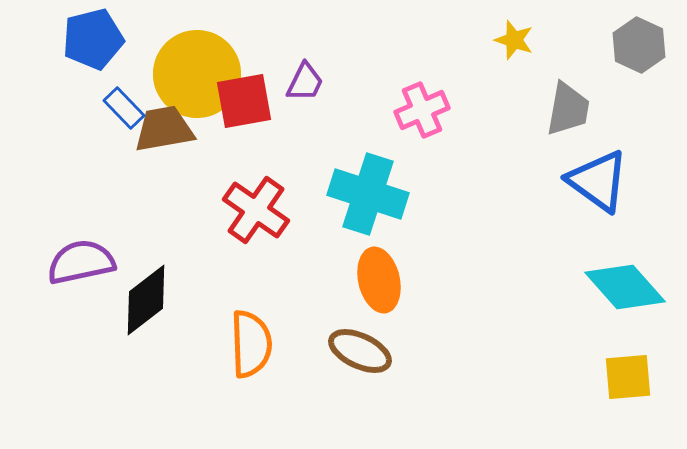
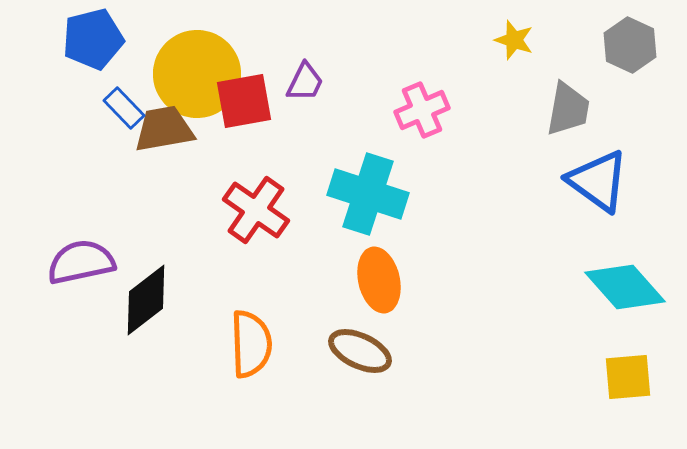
gray hexagon: moved 9 px left
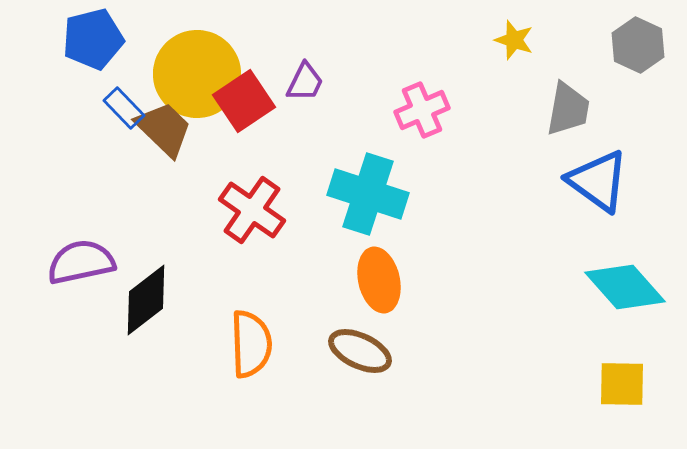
gray hexagon: moved 8 px right
red square: rotated 24 degrees counterclockwise
brown trapezoid: rotated 54 degrees clockwise
red cross: moved 4 px left
yellow square: moved 6 px left, 7 px down; rotated 6 degrees clockwise
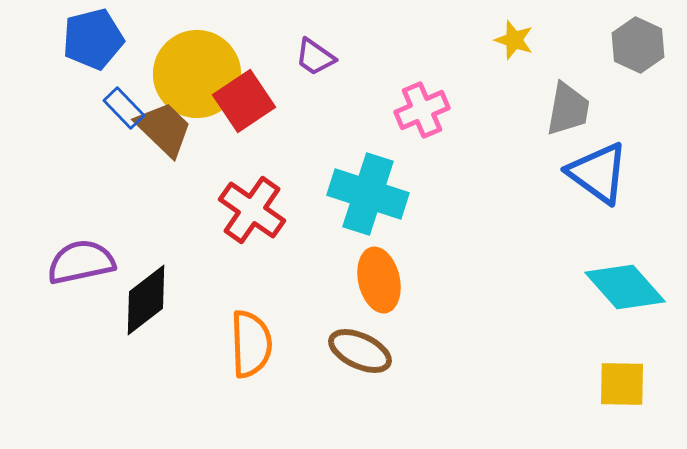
purple trapezoid: moved 10 px right, 25 px up; rotated 99 degrees clockwise
blue triangle: moved 8 px up
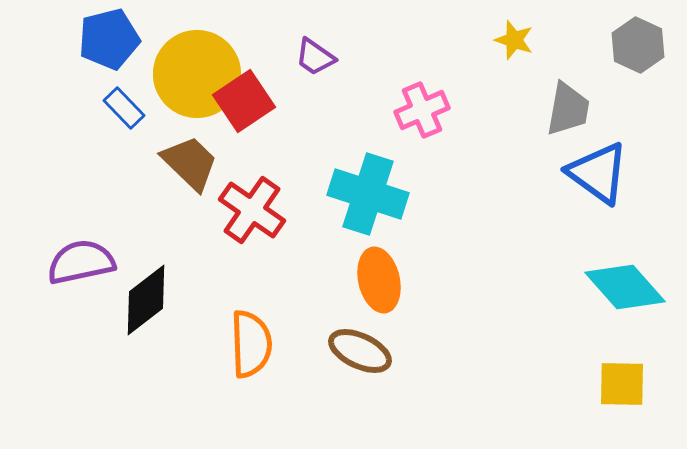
blue pentagon: moved 16 px right
brown trapezoid: moved 26 px right, 34 px down
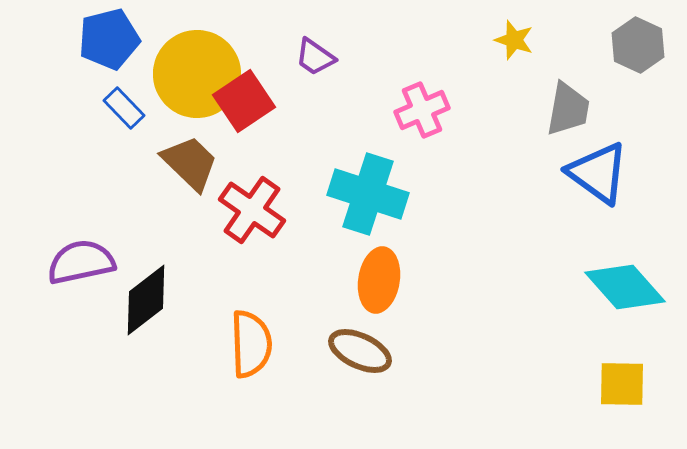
orange ellipse: rotated 22 degrees clockwise
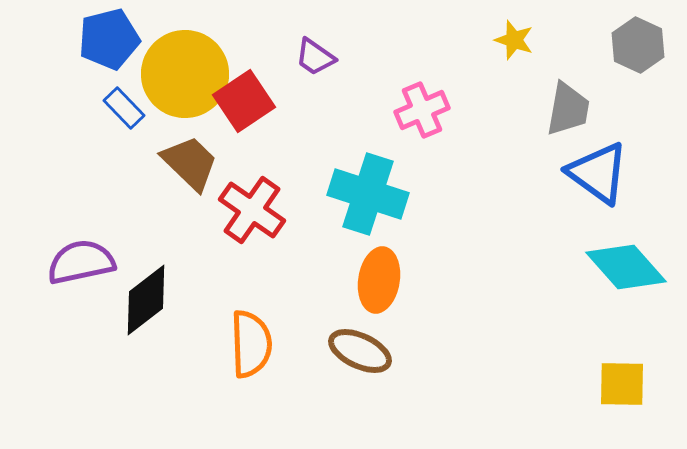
yellow circle: moved 12 px left
cyan diamond: moved 1 px right, 20 px up
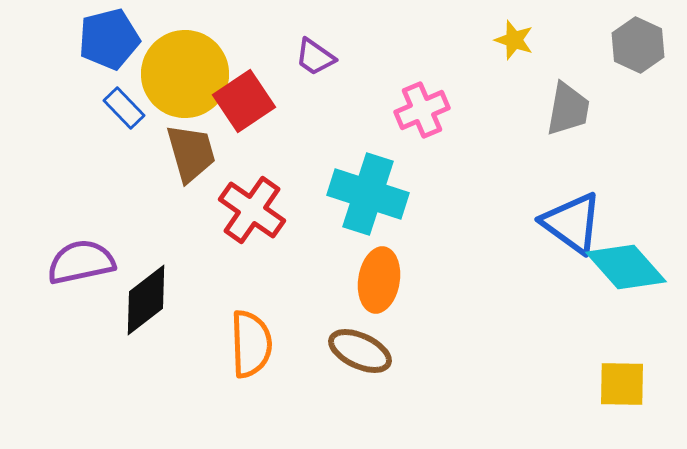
brown trapezoid: moved 1 px right, 10 px up; rotated 30 degrees clockwise
blue triangle: moved 26 px left, 50 px down
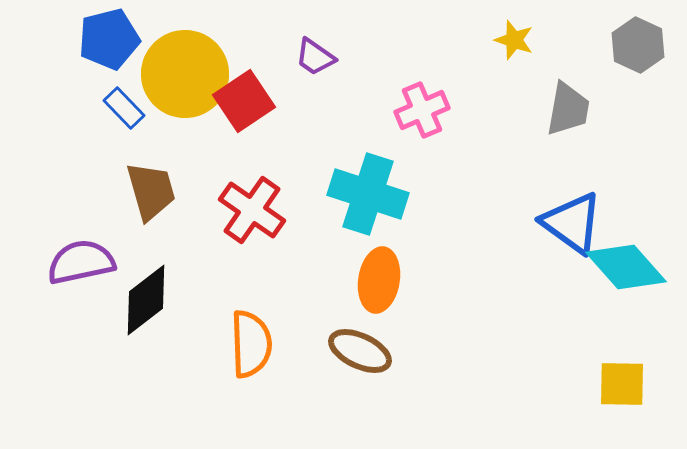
brown trapezoid: moved 40 px left, 38 px down
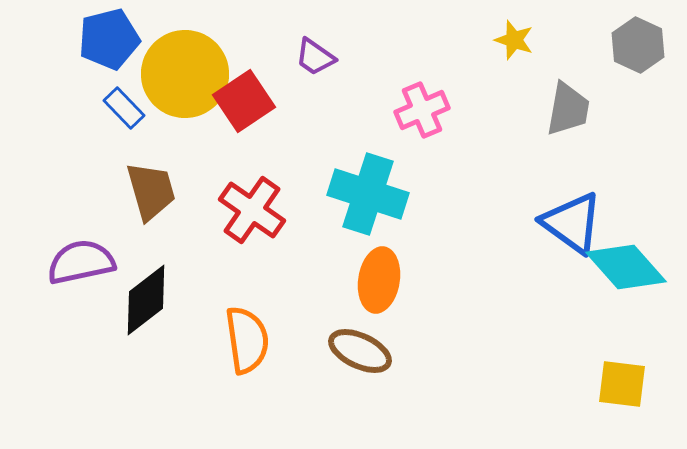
orange semicircle: moved 4 px left, 4 px up; rotated 6 degrees counterclockwise
yellow square: rotated 6 degrees clockwise
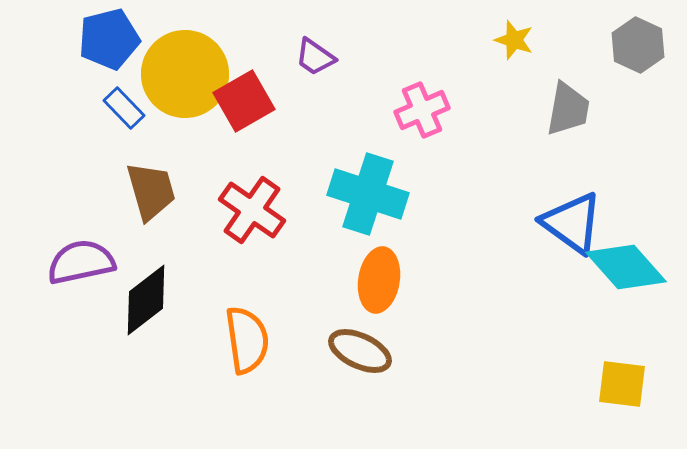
red square: rotated 4 degrees clockwise
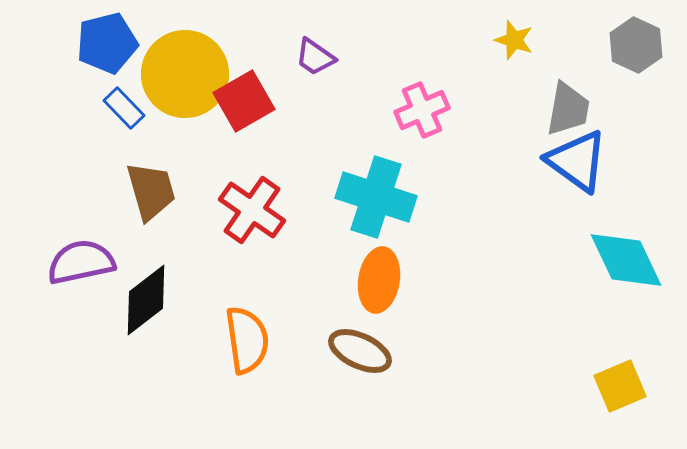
blue pentagon: moved 2 px left, 4 px down
gray hexagon: moved 2 px left
cyan cross: moved 8 px right, 3 px down
blue triangle: moved 5 px right, 62 px up
cyan diamond: moved 7 px up; rotated 16 degrees clockwise
yellow square: moved 2 px left, 2 px down; rotated 30 degrees counterclockwise
